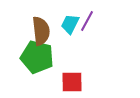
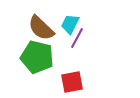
purple line: moved 10 px left, 17 px down
brown semicircle: moved 3 px up; rotated 140 degrees clockwise
red square: rotated 10 degrees counterclockwise
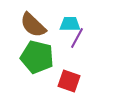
cyan trapezoid: rotated 65 degrees clockwise
brown semicircle: moved 8 px left, 3 px up
red square: moved 3 px left, 1 px up; rotated 30 degrees clockwise
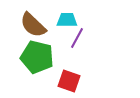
cyan trapezoid: moved 3 px left, 4 px up
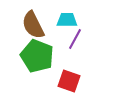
brown semicircle: rotated 20 degrees clockwise
purple line: moved 2 px left, 1 px down
green pentagon: moved 1 px up; rotated 8 degrees clockwise
